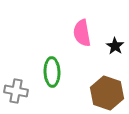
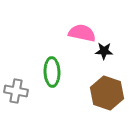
pink semicircle: rotated 112 degrees clockwise
black star: moved 11 px left, 5 px down; rotated 30 degrees counterclockwise
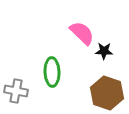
pink semicircle: rotated 32 degrees clockwise
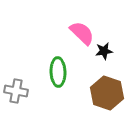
black star: rotated 12 degrees counterclockwise
green ellipse: moved 6 px right
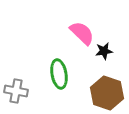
green ellipse: moved 1 px right, 2 px down; rotated 8 degrees counterclockwise
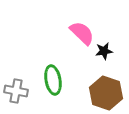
green ellipse: moved 6 px left, 6 px down
brown hexagon: moved 1 px left
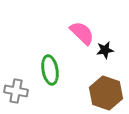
black star: moved 1 px right, 1 px up
green ellipse: moved 3 px left, 10 px up
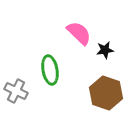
pink semicircle: moved 3 px left
gray cross: rotated 15 degrees clockwise
